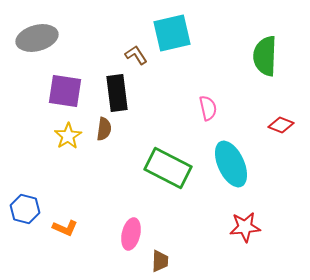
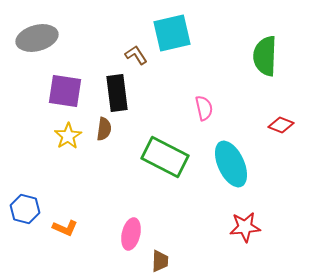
pink semicircle: moved 4 px left
green rectangle: moved 3 px left, 11 px up
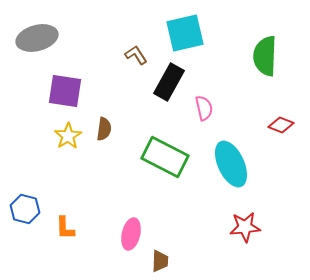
cyan square: moved 13 px right
black rectangle: moved 52 px right, 11 px up; rotated 36 degrees clockwise
orange L-shape: rotated 65 degrees clockwise
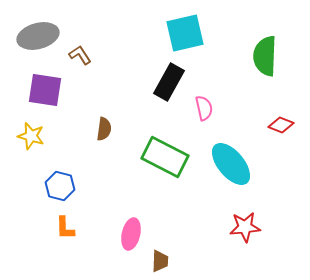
gray ellipse: moved 1 px right, 2 px up
brown L-shape: moved 56 px left
purple square: moved 20 px left, 1 px up
yellow star: moved 37 px left; rotated 24 degrees counterclockwise
cyan ellipse: rotated 15 degrees counterclockwise
blue hexagon: moved 35 px right, 23 px up
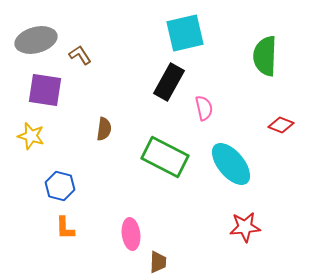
gray ellipse: moved 2 px left, 4 px down
pink ellipse: rotated 20 degrees counterclockwise
brown trapezoid: moved 2 px left, 1 px down
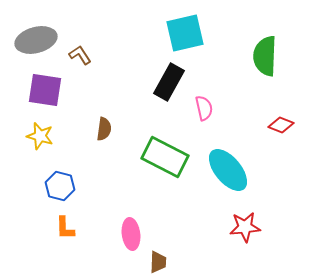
yellow star: moved 9 px right
cyan ellipse: moved 3 px left, 6 px down
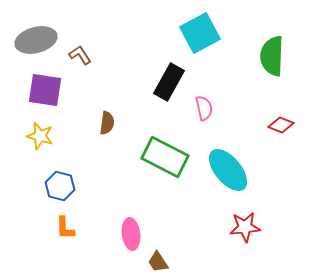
cyan square: moved 15 px right; rotated 15 degrees counterclockwise
green semicircle: moved 7 px right
brown semicircle: moved 3 px right, 6 px up
brown trapezoid: rotated 145 degrees clockwise
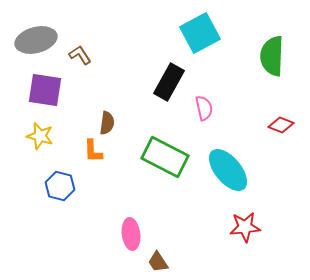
orange L-shape: moved 28 px right, 77 px up
